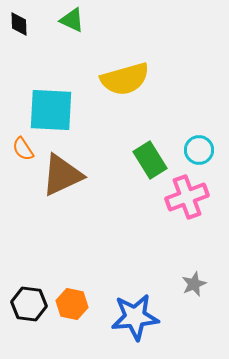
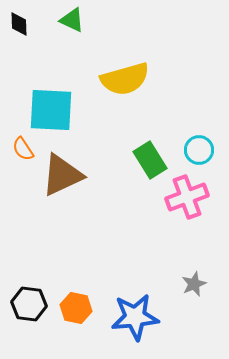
orange hexagon: moved 4 px right, 4 px down
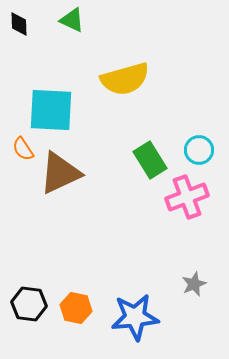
brown triangle: moved 2 px left, 2 px up
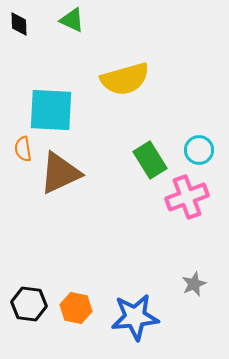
orange semicircle: rotated 25 degrees clockwise
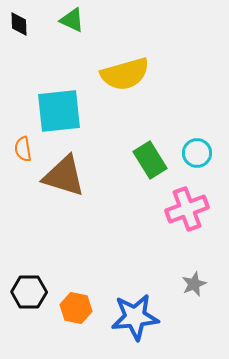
yellow semicircle: moved 5 px up
cyan square: moved 8 px right, 1 px down; rotated 9 degrees counterclockwise
cyan circle: moved 2 px left, 3 px down
brown triangle: moved 4 px right, 3 px down; rotated 42 degrees clockwise
pink cross: moved 12 px down
black hexagon: moved 12 px up; rotated 8 degrees counterclockwise
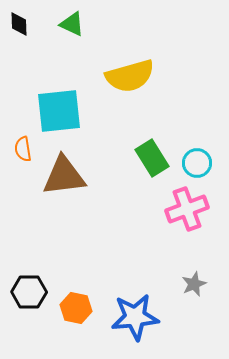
green triangle: moved 4 px down
yellow semicircle: moved 5 px right, 2 px down
cyan circle: moved 10 px down
green rectangle: moved 2 px right, 2 px up
brown triangle: rotated 24 degrees counterclockwise
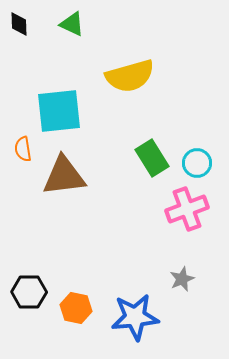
gray star: moved 12 px left, 5 px up
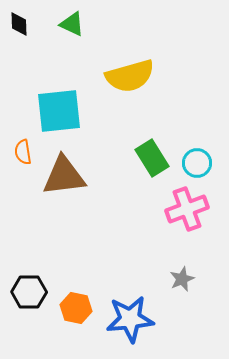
orange semicircle: moved 3 px down
blue star: moved 5 px left, 2 px down
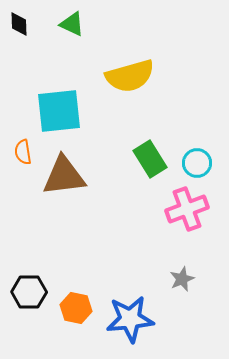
green rectangle: moved 2 px left, 1 px down
